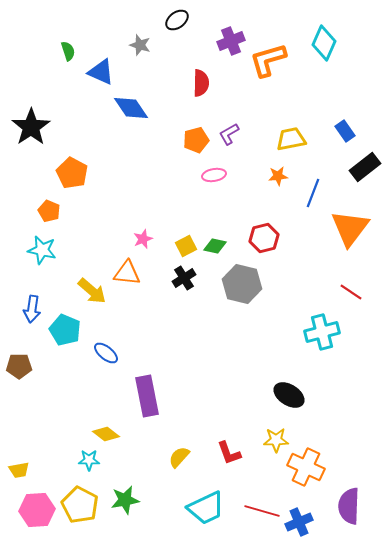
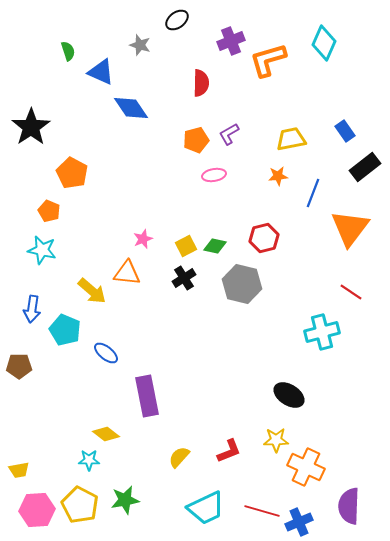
red L-shape at (229, 453): moved 2 px up; rotated 92 degrees counterclockwise
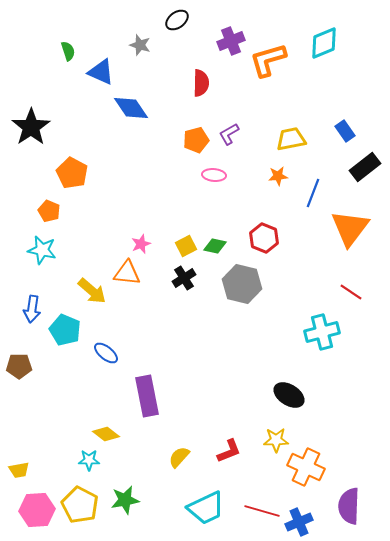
cyan diamond at (324, 43): rotated 44 degrees clockwise
pink ellipse at (214, 175): rotated 15 degrees clockwise
red hexagon at (264, 238): rotated 24 degrees counterclockwise
pink star at (143, 239): moved 2 px left, 5 px down
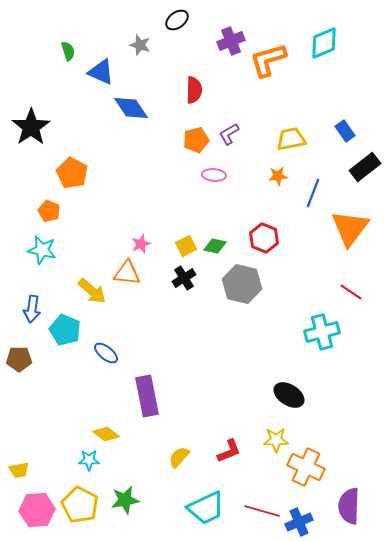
red semicircle at (201, 83): moved 7 px left, 7 px down
brown pentagon at (19, 366): moved 7 px up
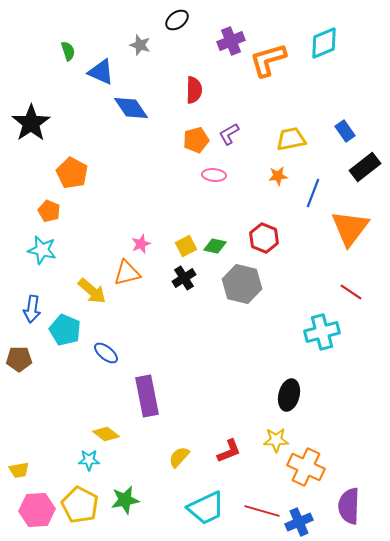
black star at (31, 127): moved 4 px up
orange triangle at (127, 273): rotated 20 degrees counterclockwise
black ellipse at (289, 395): rotated 72 degrees clockwise
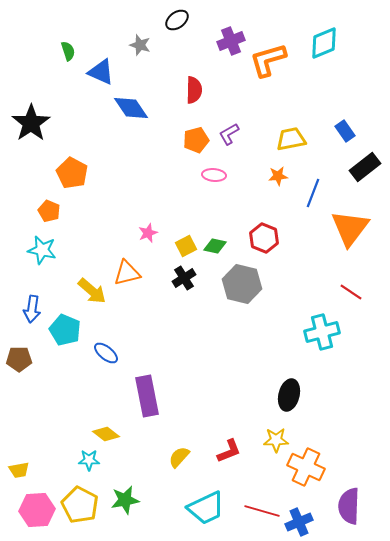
pink star at (141, 244): moved 7 px right, 11 px up
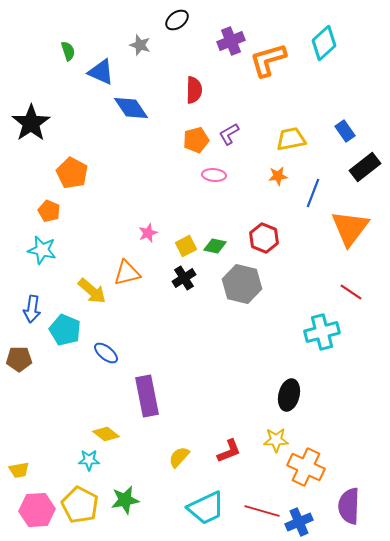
cyan diamond at (324, 43): rotated 20 degrees counterclockwise
